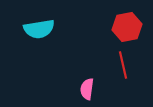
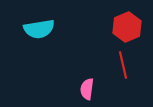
red hexagon: rotated 12 degrees counterclockwise
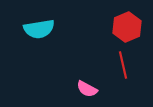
pink semicircle: rotated 70 degrees counterclockwise
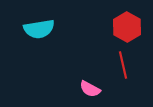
red hexagon: rotated 8 degrees counterclockwise
pink semicircle: moved 3 px right
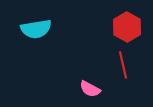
cyan semicircle: moved 3 px left
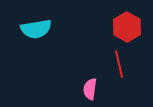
red line: moved 4 px left, 1 px up
pink semicircle: rotated 70 degrees clockwise
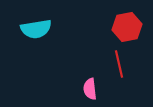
red hexagon: rotated 20 degrees clockwise
pink semicircle: rotated 15 degrees counterclockwise
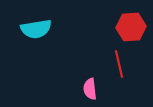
red hexagon: moved 4 px right; rotated 8 degrees clockwise
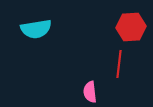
red line: rotated 20 degrees clockwise
pink semicircle: moved 3 px down
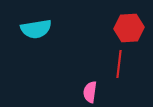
red hexagon: moved 2 px left, 1 px down
pink semicircle: rotated 15 degrees clockwise
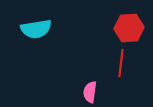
red line: moved 2 px right, 1 px up
